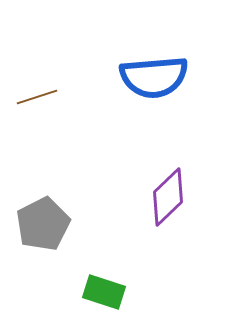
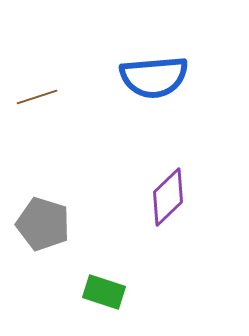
gray pentagon: rotated 28 degrees counterclockwise
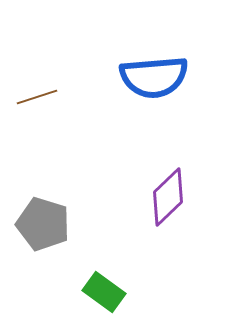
green rectangle: rotated 18 degrees clockwise
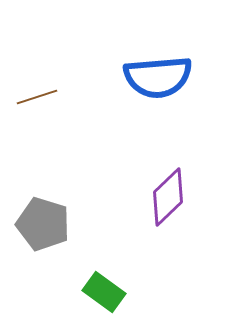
blue semicircle: moved 4 px right
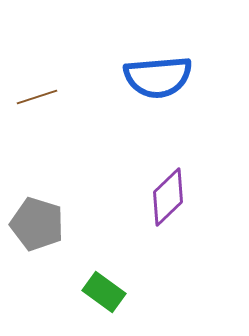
gray pentagon: moved 6 px left
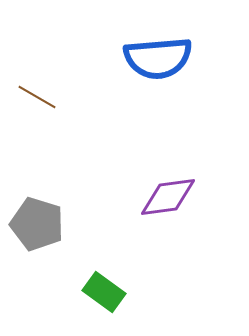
blue semicircle: moved 19 px up
brown line: rotated 48 degrees clockwise
purple diamond: rotated 36 degrees clockwise
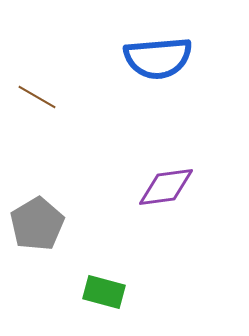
purple diamond: moved 2 px left, 10 px up
gray pentagon: rotated 24 degrees clockwise
green rectangle: rotated 21 degrees counterclockwise
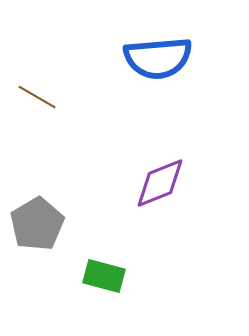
purple diamond: moved 6 px left, 4 px up; rotated 14 degrees counterclockwise
green rectangle: moved 16 px up
